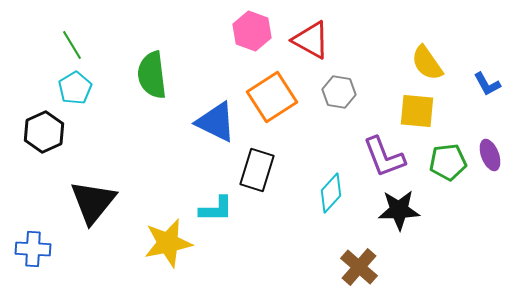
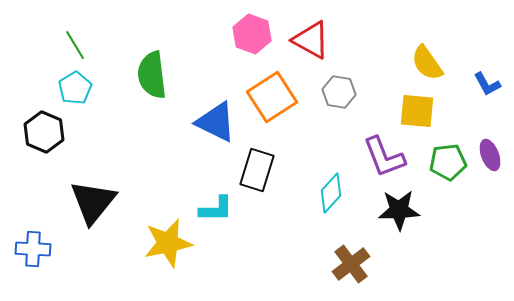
pink hexagon: moved 3 px down
green line: moved 3 px right
black hexagon: rotated 12 degrees counterclockwise
brown cross: moved 8 px left, 3 px up; rotated 12 degrees clockwise
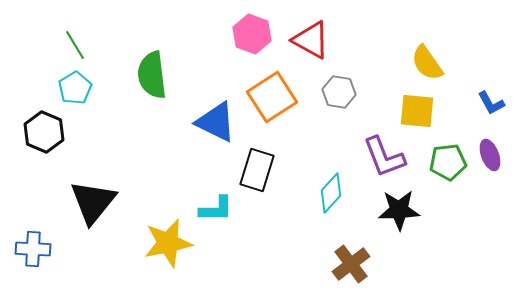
blue L-shape: moved 4 px right, 19 px down
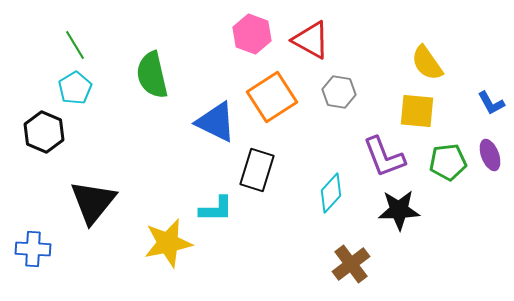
green semicircle: rotated 6 degrees counterclockwise
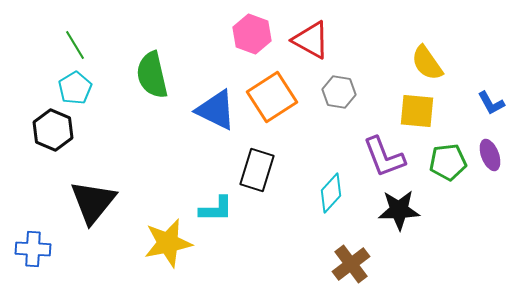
blue triangle: moved 12 px up
black hexagon: moved 9 px right, 2 px up
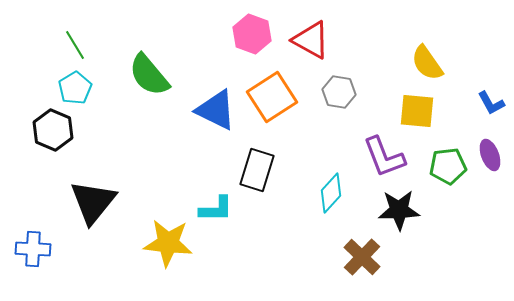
green semicircle: moved 3 px left; rotated 27 degrees counterclockwise
green pentagon: moved 4 px down
yellow star: rotated 18 degrees clockwise
brown cross: moved 11 px right, 7 px up; rotated 9 degrees counterclockwise
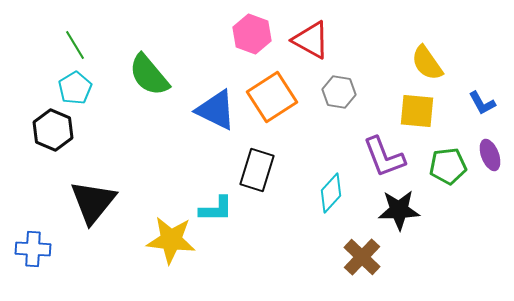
blue L-shape: moved 9 px left
yellow star: moved 3 px right, 3 px up
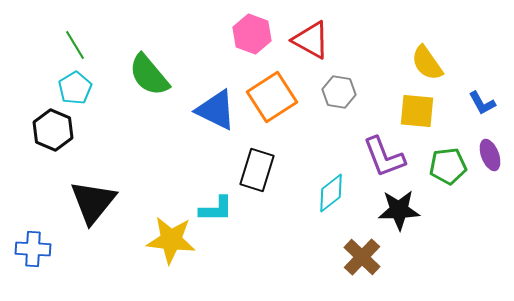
cyan diamond: rotated 9 degrees clockwise
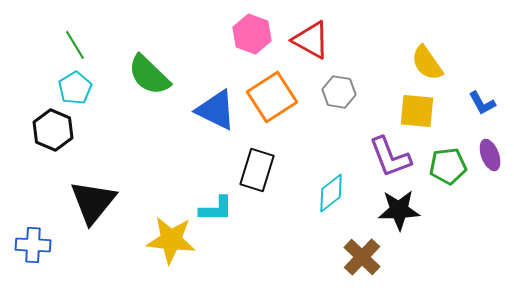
green semicircle: rotated 6 degrees counterclockwise
purple L-shape: moved 6 px right
blue cross: moved 4 px up
